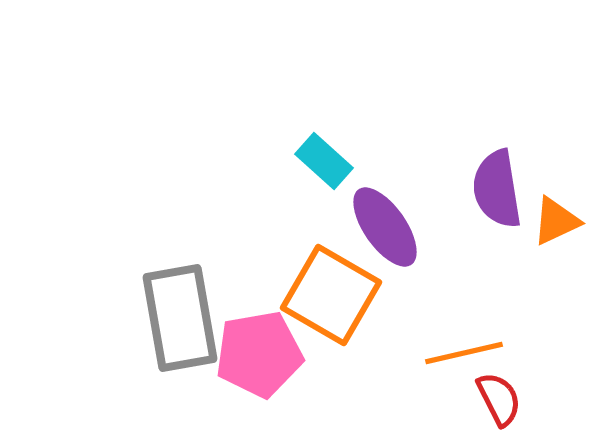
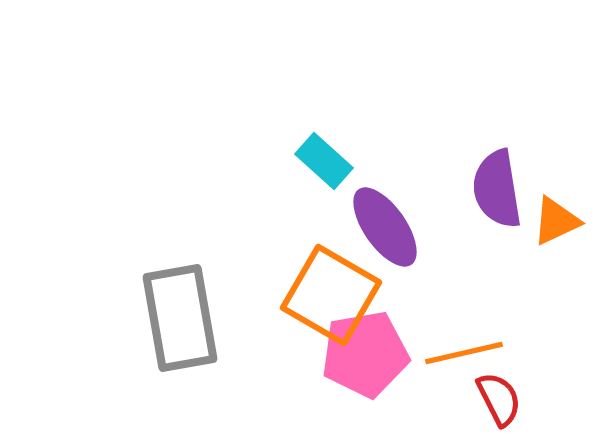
pink pentagon: moved 106 px right
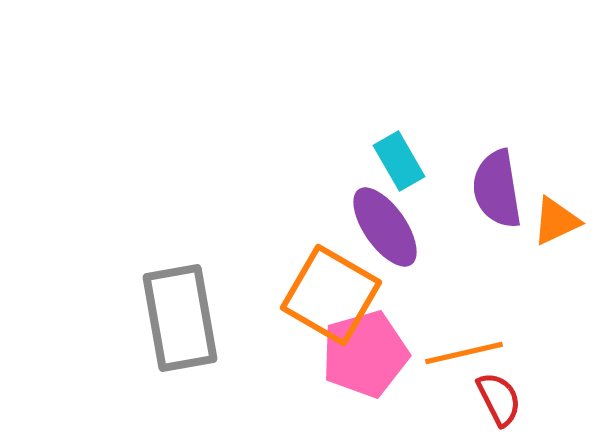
cyan rectangle: moved 75 px right; rotated 18 degrees clockwise
pink pentagon: rotated 6 degrees counterclockwise
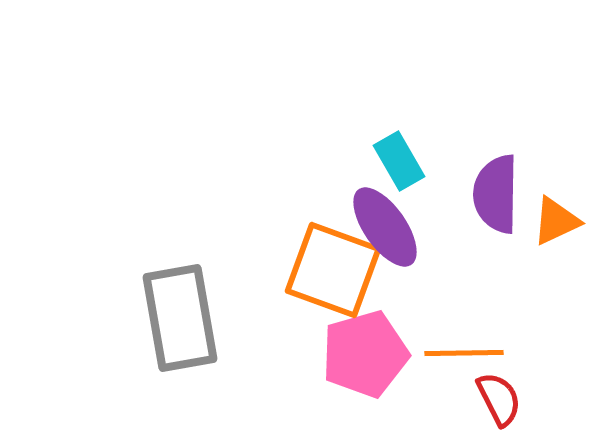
purple semicircle: moved 1 px left, 5 px down; rotated 10 degrees clockwise
orange square: moved 2 px right, 25 px up; rotated 10 degrees counterclockwise
orange line: rotated 12 degrees clockwise
